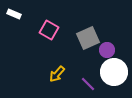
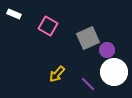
pink square: moved 1 px left, 4 px up
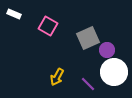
yellow arrow: moved 3 px down; rotated 12 degrees counterclockwise
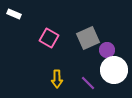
pink square: moved 1 px right, 12 px down
white circle: moved 2 px up
yellow arrow: moved 2 px down; rotated 30 degrees counterclockwise
purple line: moved 1 px up
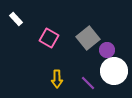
white rectangle: moved 2 px right, 5 px down; rotated 24 degrees clockwise
gray square: rotated 15 degrees counterclockwise
white circle: moved 1 px down
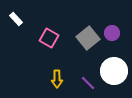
purple circle: moved 5 px right, 17 px up
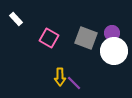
gray square: moved 2 px left; rotated 30 degrees counterclockwise
white circle: moved 20 px up
yellow arrow: moved 3 px right, 2 px up
purple line: moved 14 px left
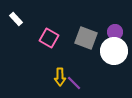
purple circle: moved 3 px right, 1 px up
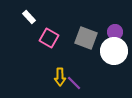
white rectangle: moved 13 px right, 2 px up
